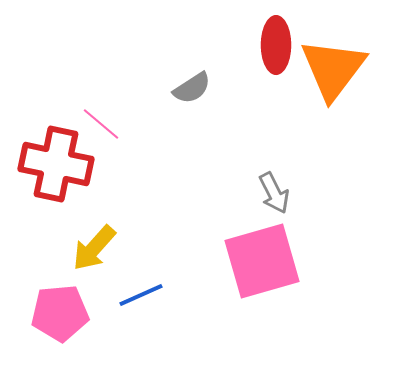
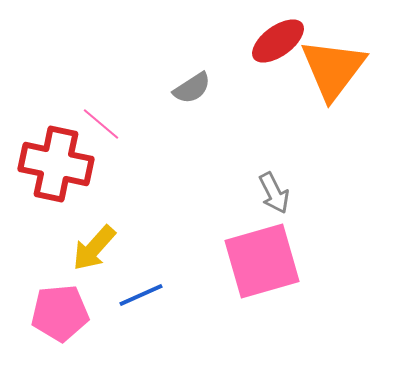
red ellipse: moved 2 px right, 4 px up; rotated 54 degrees clockwise
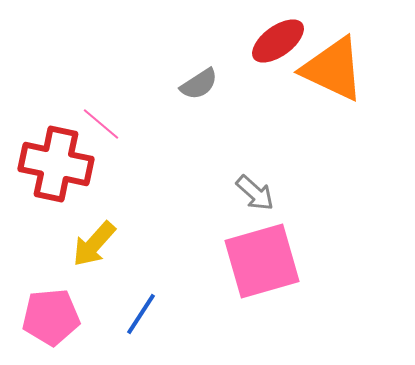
orange triangle: rotated 42 degrees counterclockwise
gray semicircle: moved 7 px right, 4 px up
gray arrow: moved 19 px left; rotated 21 degrees counterclockwise
yellow arrow: moved 4 px up
blue line: moved 19 px down; rotated 33 degrees counterclockwise
pink pentagon: moved 9 px left, 4 px down
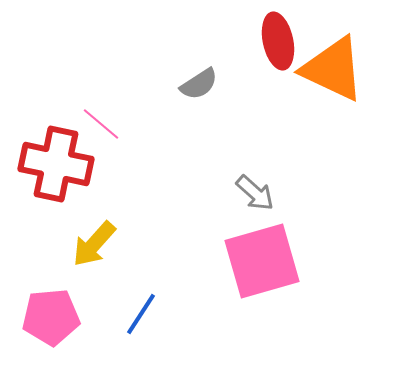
red ellipse: rotated 66 degrees counterclockwise
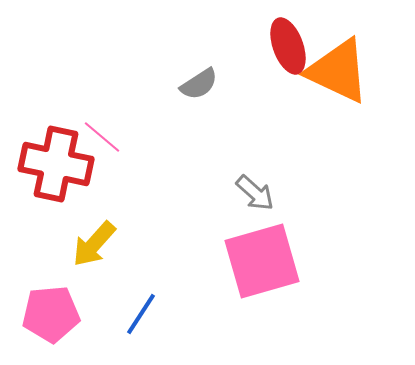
red ellipse: moved 10 px right, 5 px down; rotated 8 degrees counterclockwise
orange triangle: moved 5 px right, 2 px down
pink line: moved 1 px right, 13 px down
pink pentagon: moved 3 px up
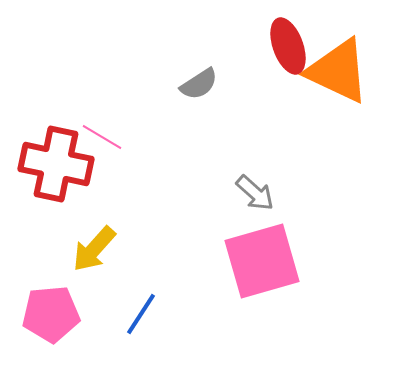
pink line: rotated 9 degrees counterclockwise
yellow arrow: moved 5 px down
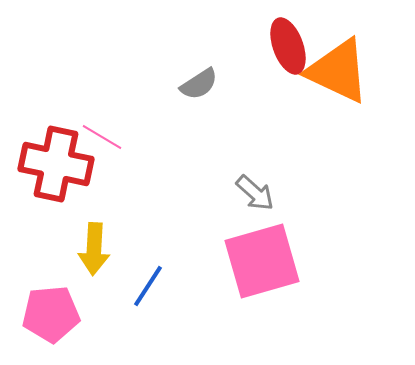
yellow arrow: rotated 39 degrees counterclockwise
blue line: moved 7 px right, 28 px up
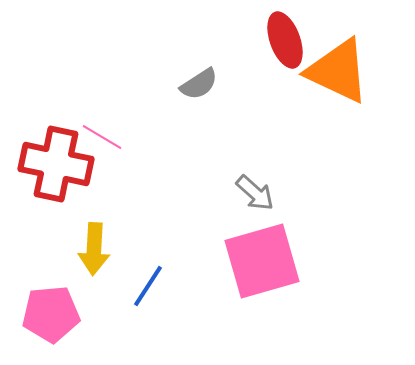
red ellipse: moved 3 px left, 6 px up
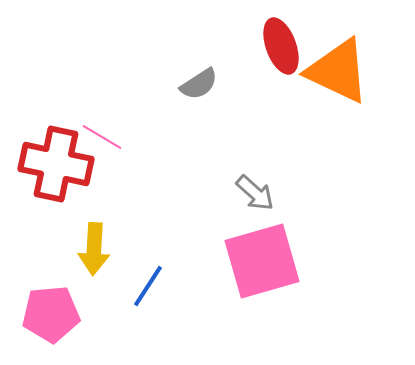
red ellipse: moved 4 px left, 6 px down
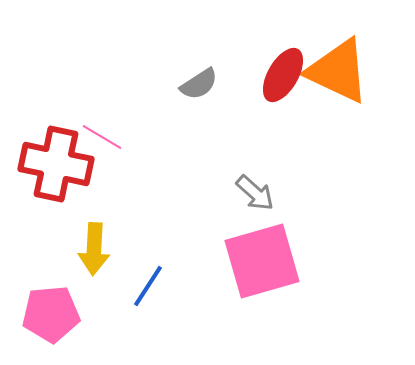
red ellipse: moved 2 px right, 29 px down; rotated 50 degrees clockwise
